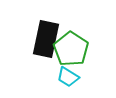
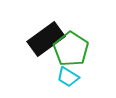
black rectangle: rotated 42 degrees clockwise
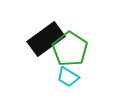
green pentagon: moved 1 px left
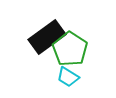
black rectangle: moved 1 px right, 2 px up
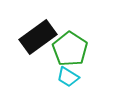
black rectangle: moved 9 px left
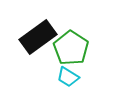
green pentagon: moved 1 px right, 1 px up
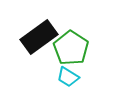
black rectangle: moved 1 px right
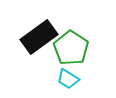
cyan trapezoid: moved 2 px down
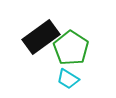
black rectangle: moved 2 px right
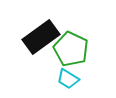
green pentagon: moved 1 px down; rotated 8 degrees counterclockwise
